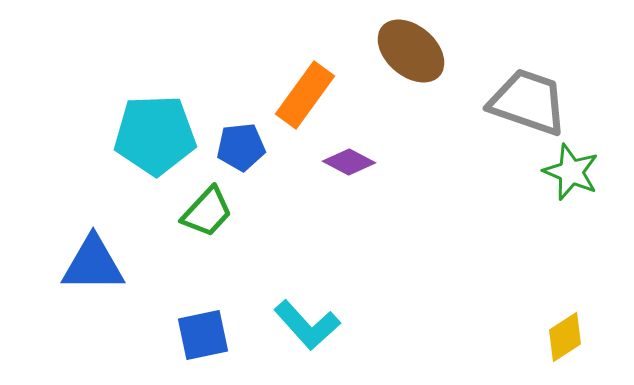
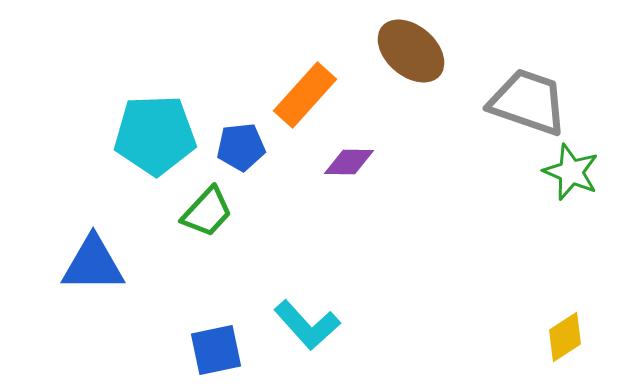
orange rectangle: rotated 6 degrees clockwise
purple diamond: rotated 27 degrees counterclockwise
blue square: moved 13 px right, 15 px down
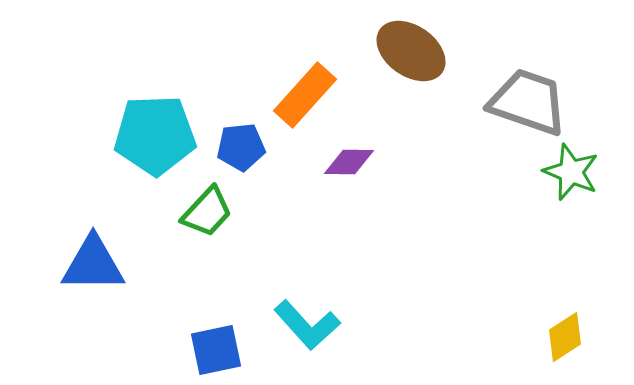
brown ellipse: rotated 6 degrees counterclockwise
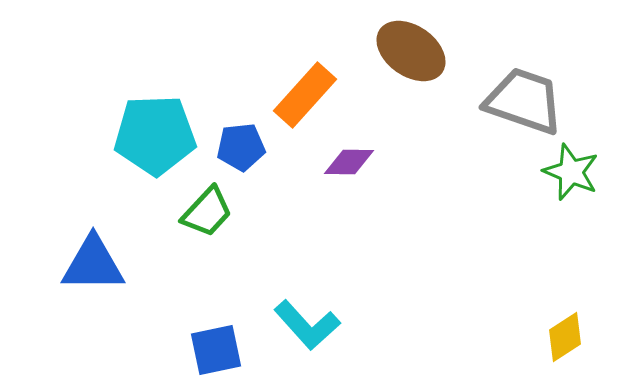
gray trapezoid: moved 4 px left, 1 px up
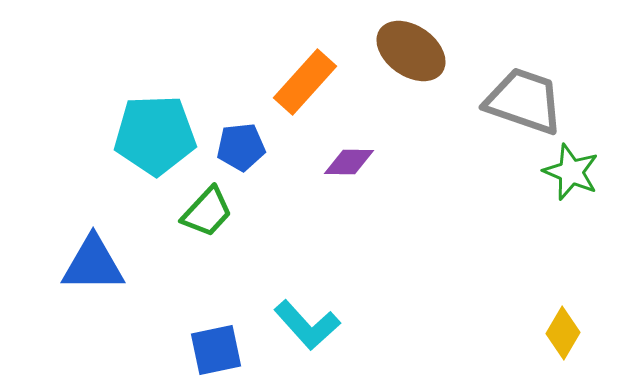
orange rectangle: moved 13 px up
yellow diamond: moved 2 px left, 4 px up; rotated 27 degrees counterclockwise
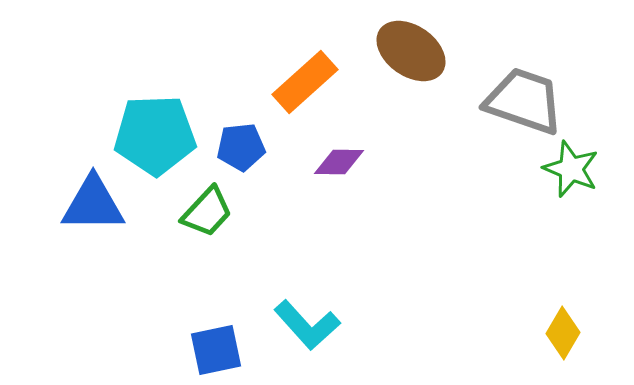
orange rectangle: rotated 6 degrees clockwise
purple diamond: moved 10 px left
green star: moved 3 px up
blue triangle: moved 60 px up
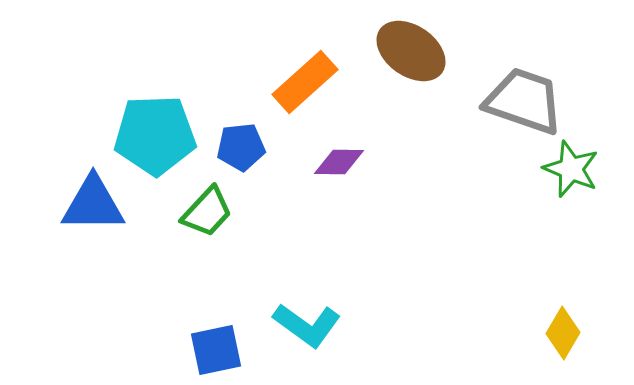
cyan L-shape: rotated 12 degrees counterclockwise
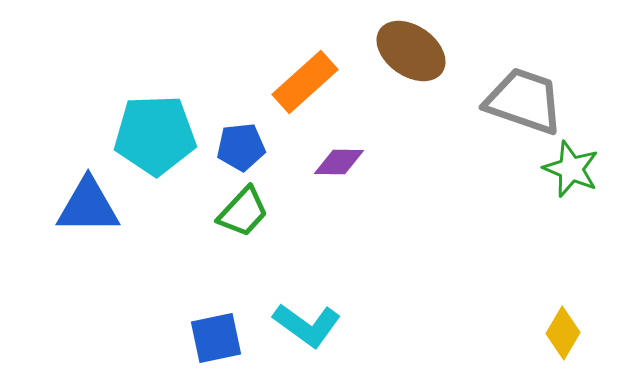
blue triangle: moved 5 px left, 2 px down
green trapezoid: moved 36 px right
blue square: moved 12 px up
